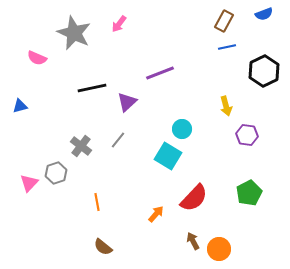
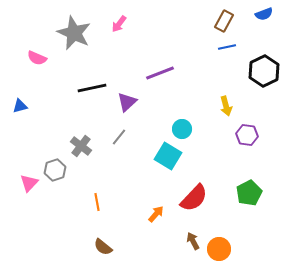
gray line: moved 1 px right, 3 px up
gray hexagon: moved 1 px left, 3 px up
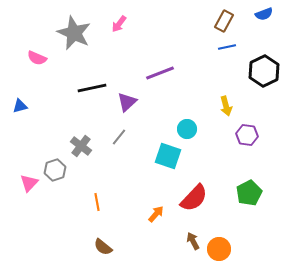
cyan circle: moved 5 px right
cyan square: rotated 12 degrees counterclockwise
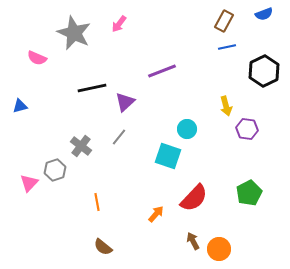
purple line: moved 2 px right, 2 px up
purple triangle: moved 2 px left
purple hexagon: moved 6 px up
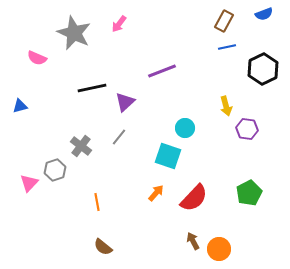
black hexagon: moved 1 px left, 2 px up
cyan circle: moved 2 px left, 1 px up
orange arrow: moved 21 px up
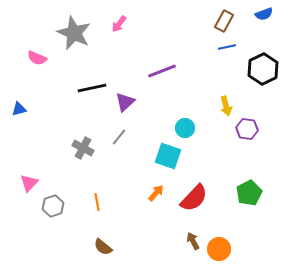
blue triangle: moved 1 px left, 3 px down
gray cross: moved 2 px right, 2 px down; rotated 10 degrees counterclockwise
gray hexagon: moved 2 px left, 36 px down
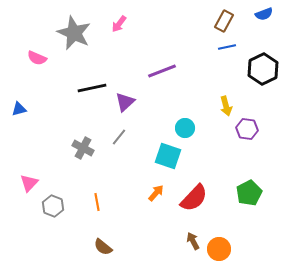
gray hexagon: rotated 20 degrees counterclockwise
